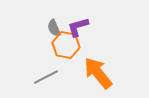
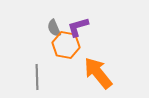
gray line: moved 9 px left; rotated 65 degrees counterclockwise
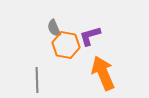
purple L-shape: moved 12 px right, 9 px down
orange arrow: moved 5 px right; rotated 16 degrees clockwise
gray line: moved 3 px down
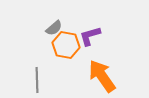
gray semicircle: rotated 108 degrees counterclockwise
orange arrow: moved 1 px left, 3 px down; rotated 12 degrees counterclockwise
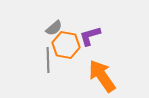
gray line: moved 11 px right, 20 px up
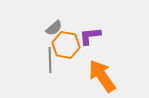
purple L-shape: rotated 10 degrees clockwise
gray line: moved 2 px right
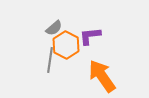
orange hexagon: rotated 16 degrees clockwise
gray line: rotated 10 degrees clockwise
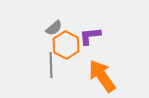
gray line: moved 1 px right, 5 px down; rotated 10 degrees counterclockwise
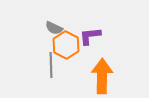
gray semicircle: rotated 66 degrees clockwise
orange arrow: rotated 36 degrees clockwise
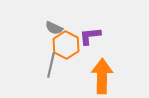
gray line: rotated 15 degrees clockwise
